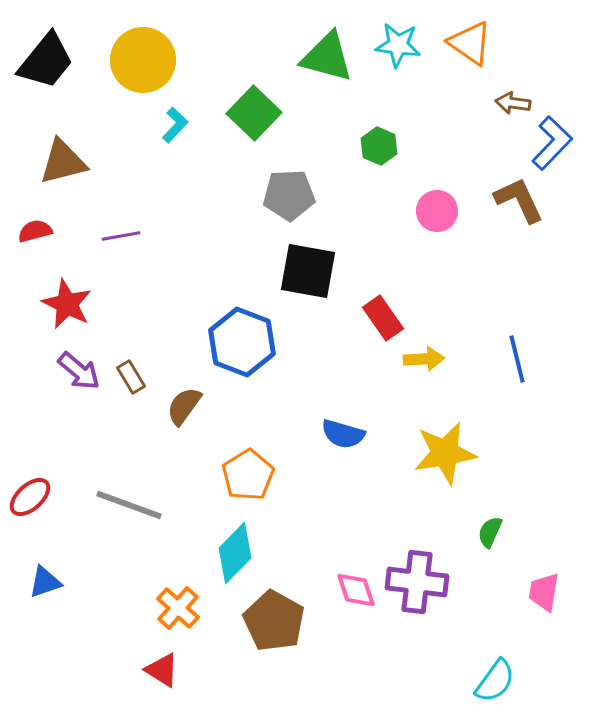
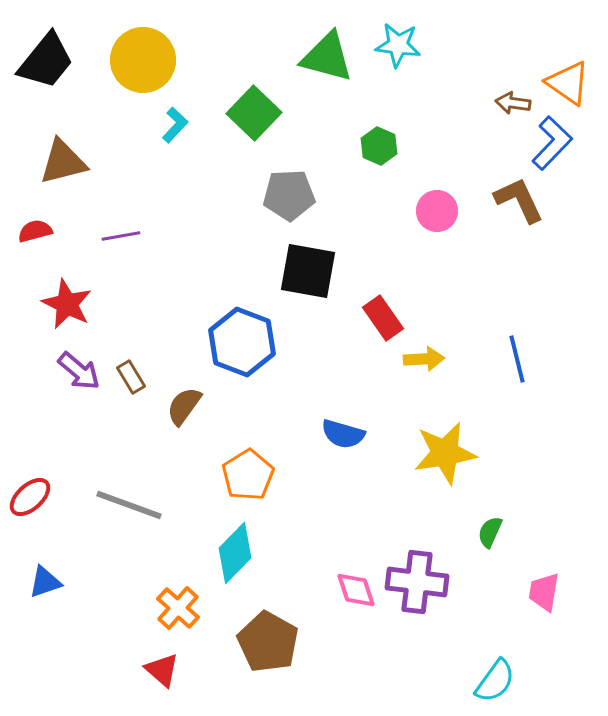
orange triangle: moved 98 px right, 40 px down
brown pentagon: moved 6 px left, 21 px down
red triangle: rotated 9 degrees clockwise
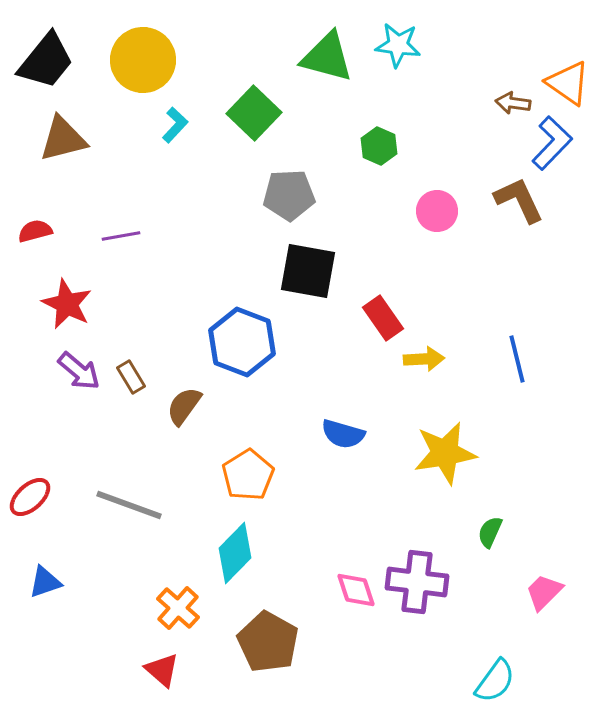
brown triangle: moved 23 px up
pink trapezoid: rotated 36 degrees clockwise
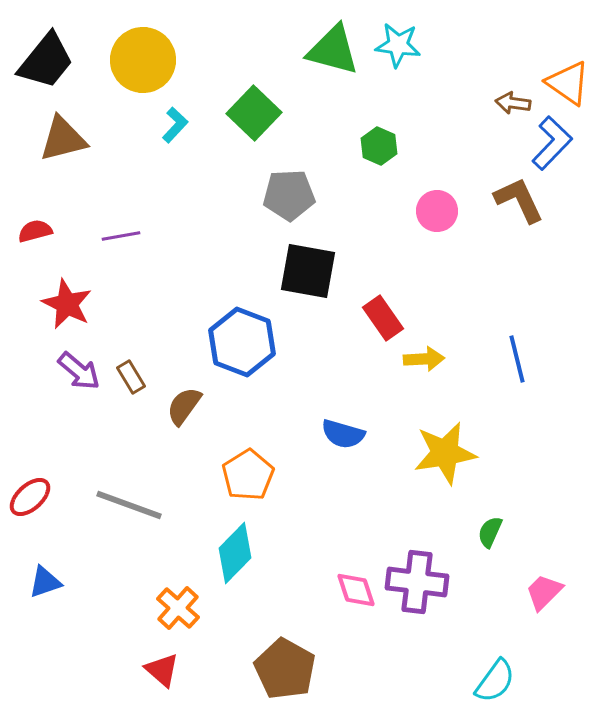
green triangle: moved 6 px right, 7 px up
brown pentagon: moved 17 px right, 27 px down
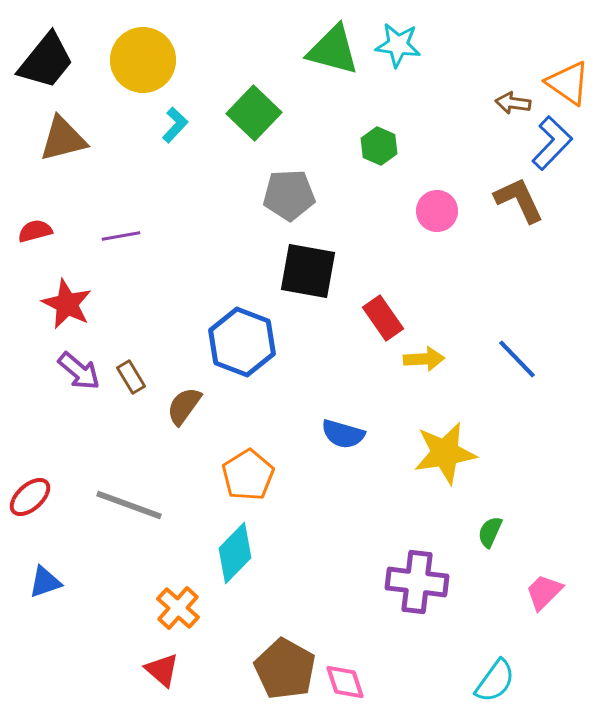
blue line: rotated 30 degrees counterclockwise
pink diamond: moved 11 px left, 92 px down
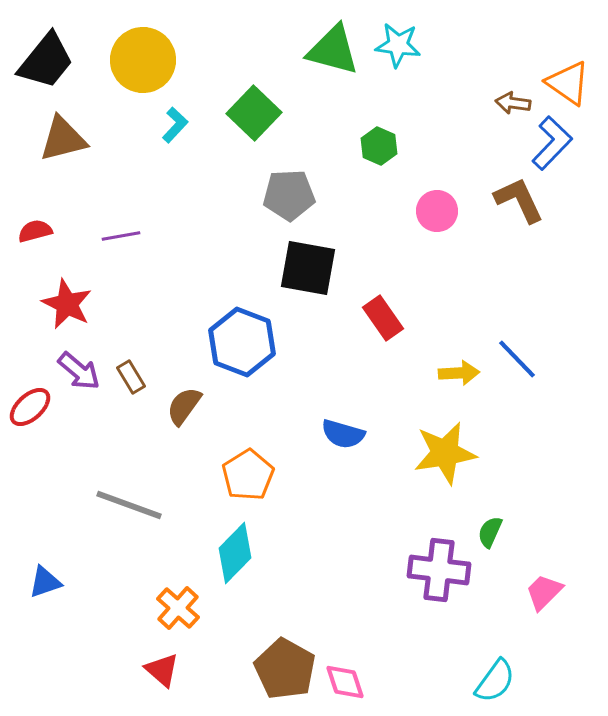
black square: moved 3 px up
yellow arrow: moved 35 px right, 14 px down
red ellipse: moved 90 px up
purple cross: moved 22 px right, 12 px up
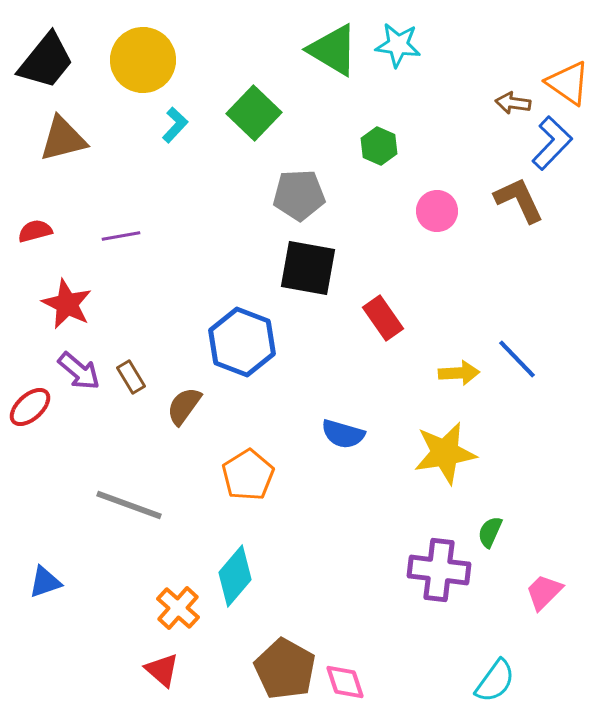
green triangle: rotated 16 degrees clockwise
gray pentagon: moved 10 px right
cyan diamond: moved 23 px down; rotated 4 degrees counterclockwise
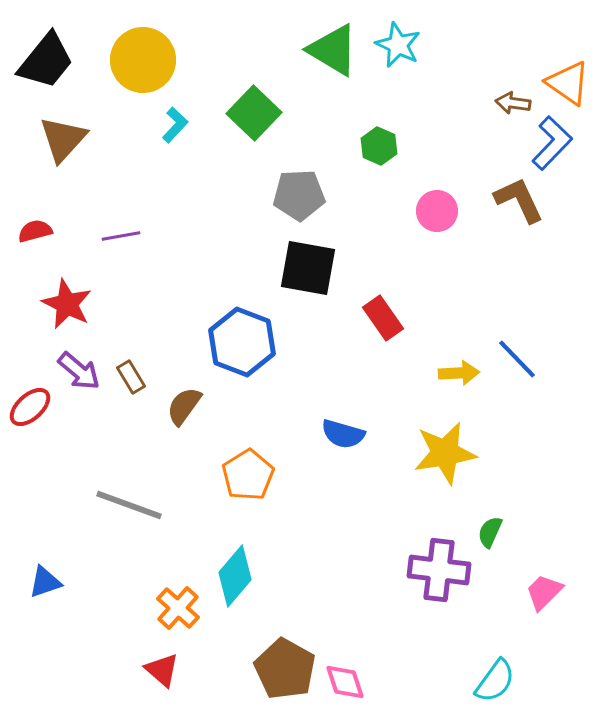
cyan star: rotated 18 degrees clockwise
brown triangle: rotated 34 degrees counterclockwise
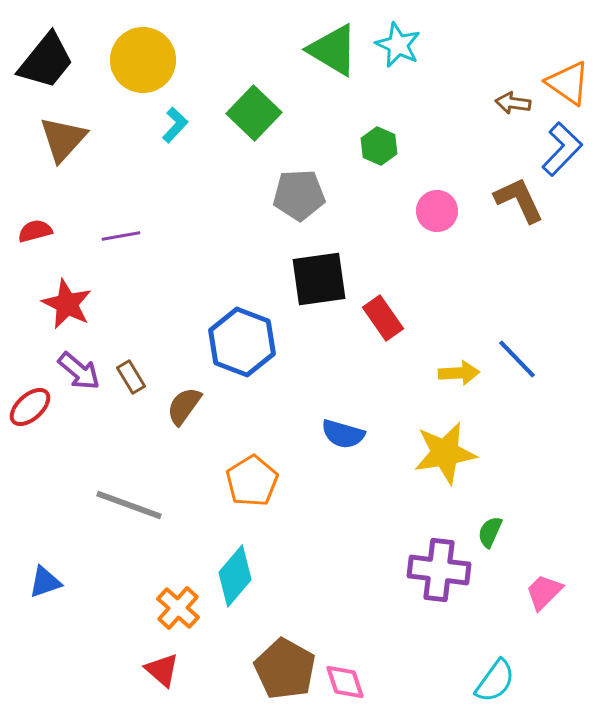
blue L-shape: moved 10 px right, 6 px down
black square: moved 11 px right, 11 px down; rotated 18 degrees counterclockwise
orange pentagon: moved 4 px right, 6 px down
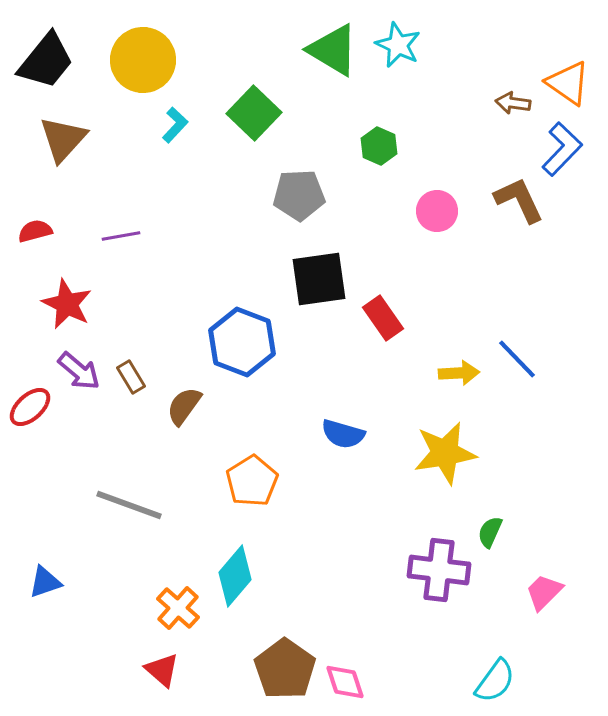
brown pentagon: rotated 6 degrees clockwise
